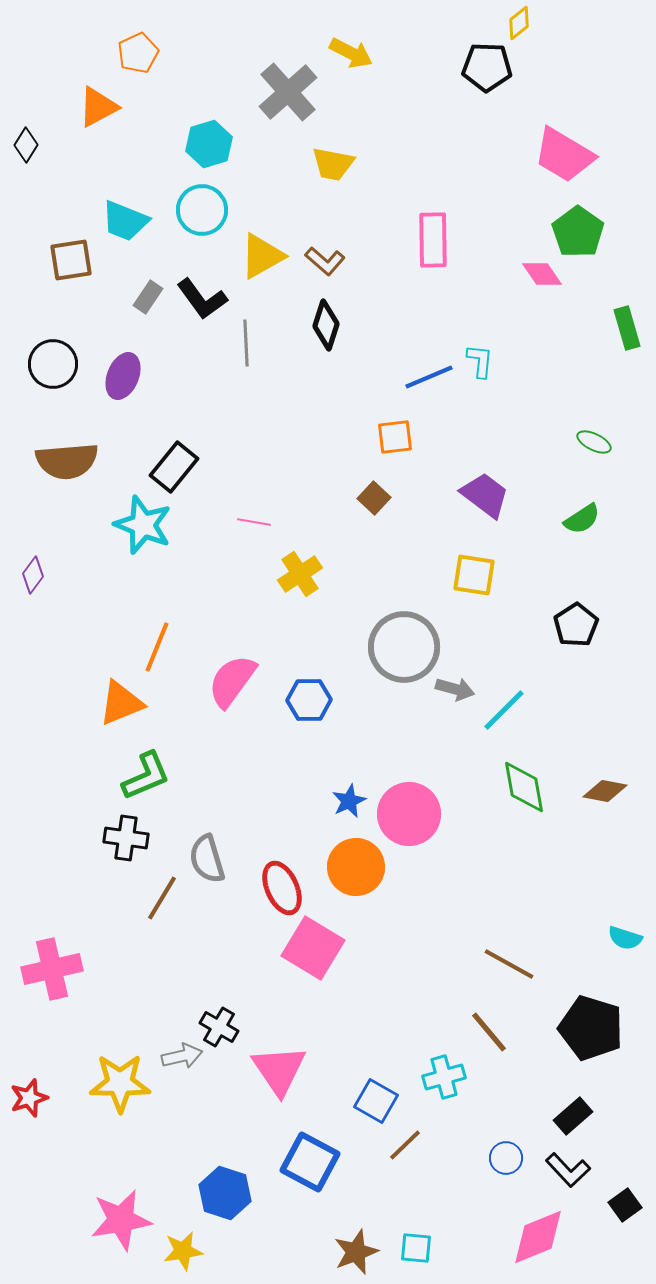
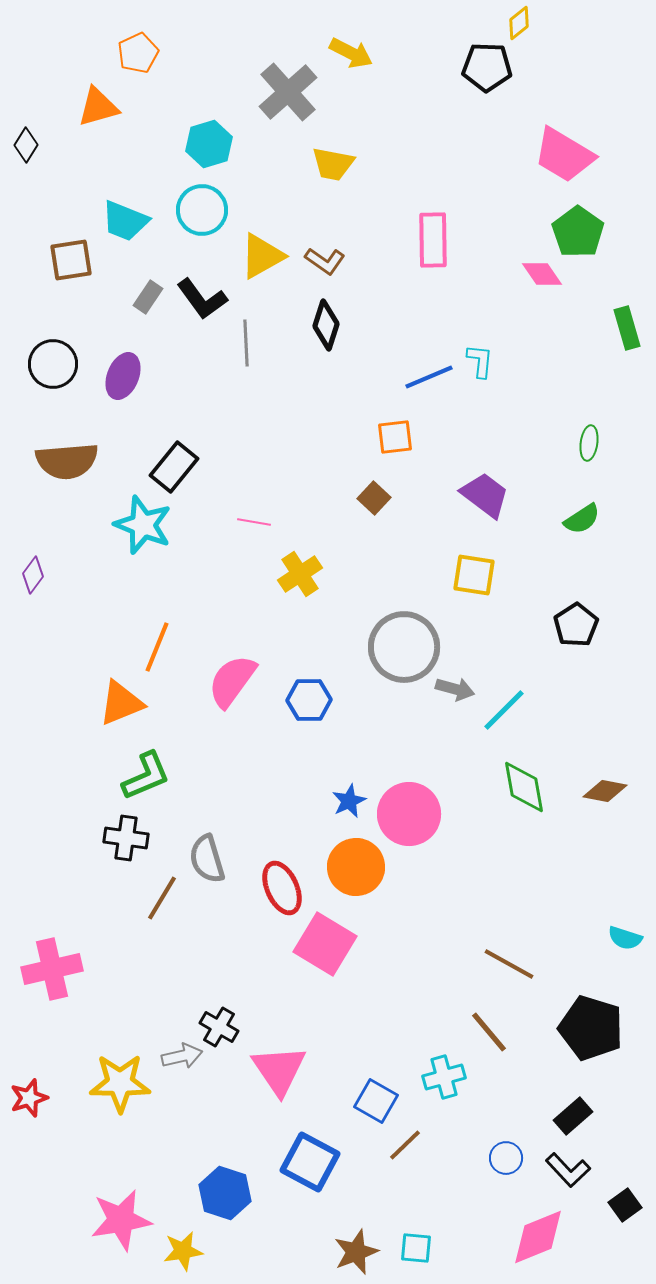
orange triangle at (98, 107): rotated 12 degrees clockwise
brown L-shape at (325, 261): rotated 6 degrees counterclockwise
green ellipse at (594, 442): moved 5 px left, 1 px down; rotated 72 degrees clockwise
pink square at (313, 948): moved 12 px right, 4 px up
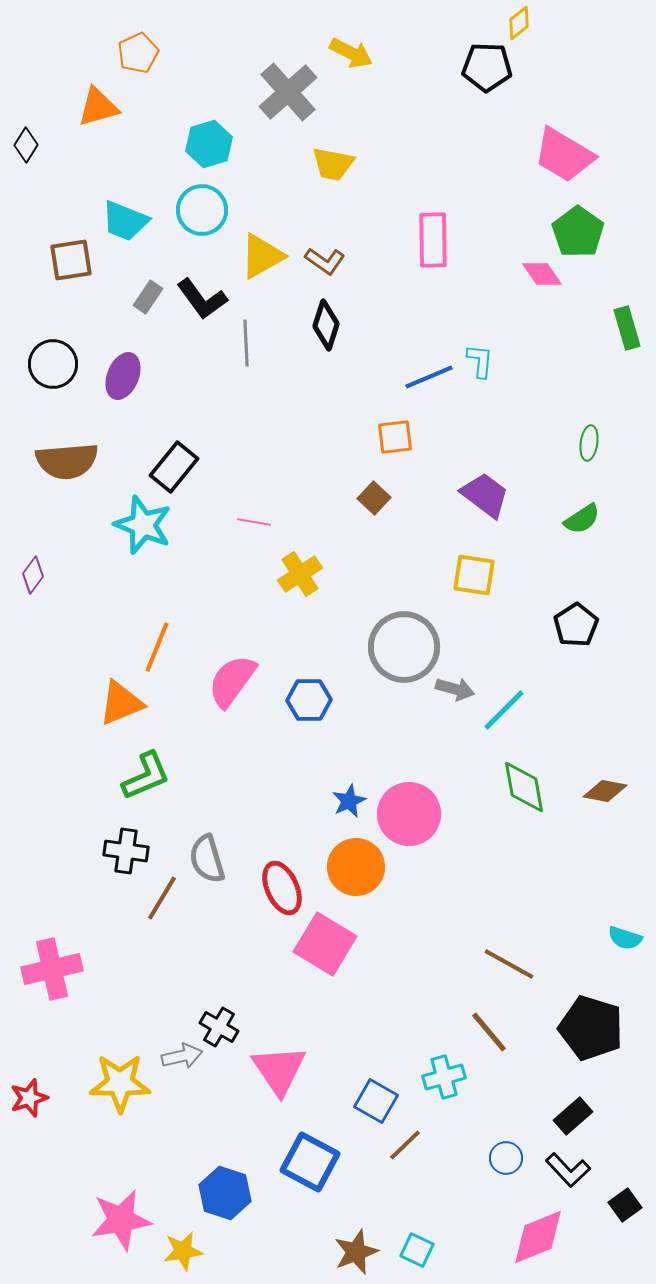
black cross at (126, 838): moved 13 px down
cyan square at (416, 1248): moved 1 px right, 2 px down; rotated 20 degrees clockwise
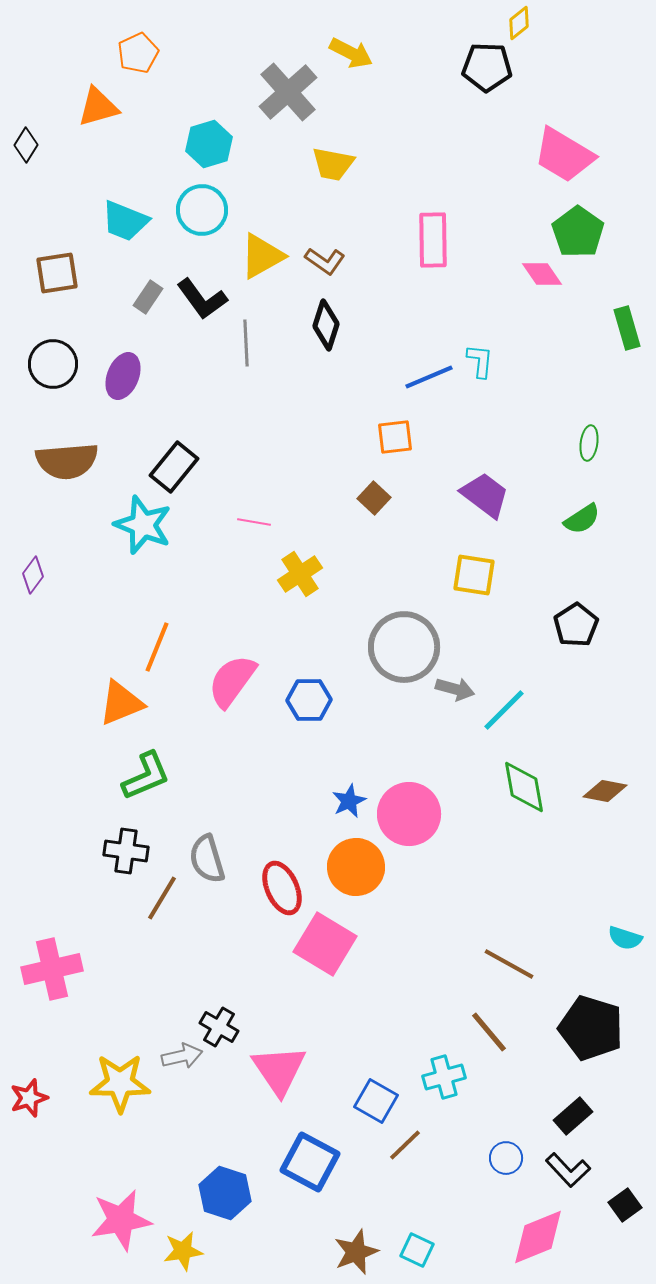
brown square at (71, 260): moved 14 px left, 13 px down
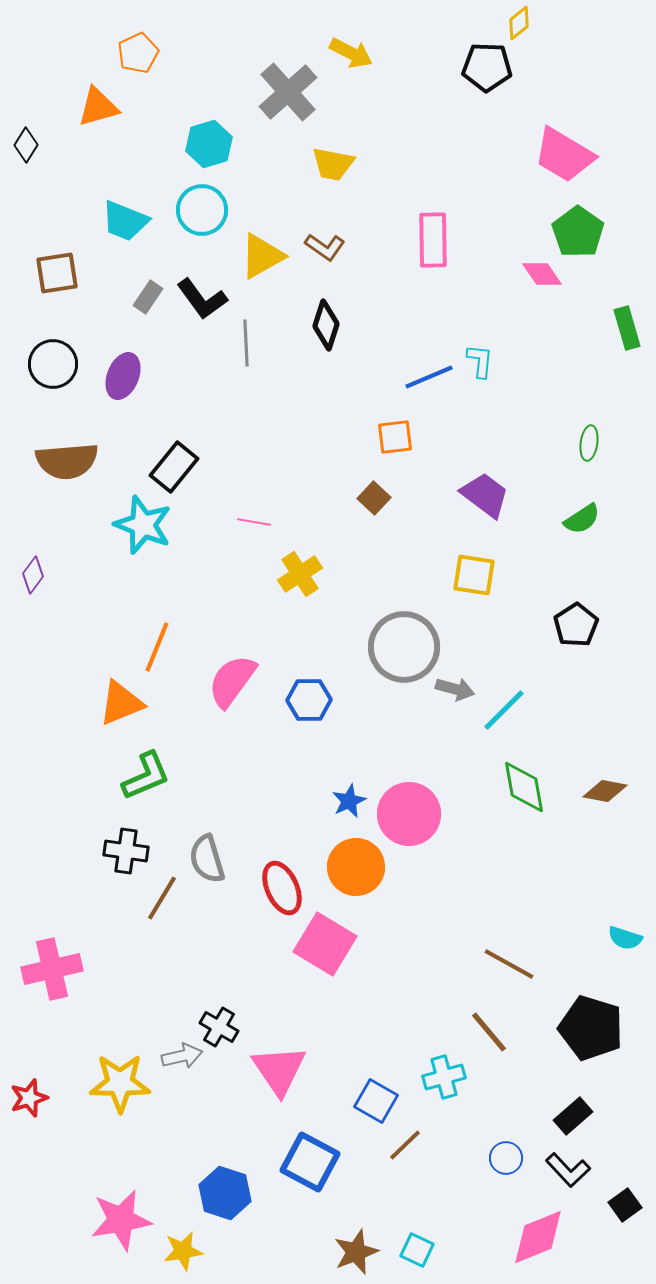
brown L-shape at (325, 261): moved 14 px up
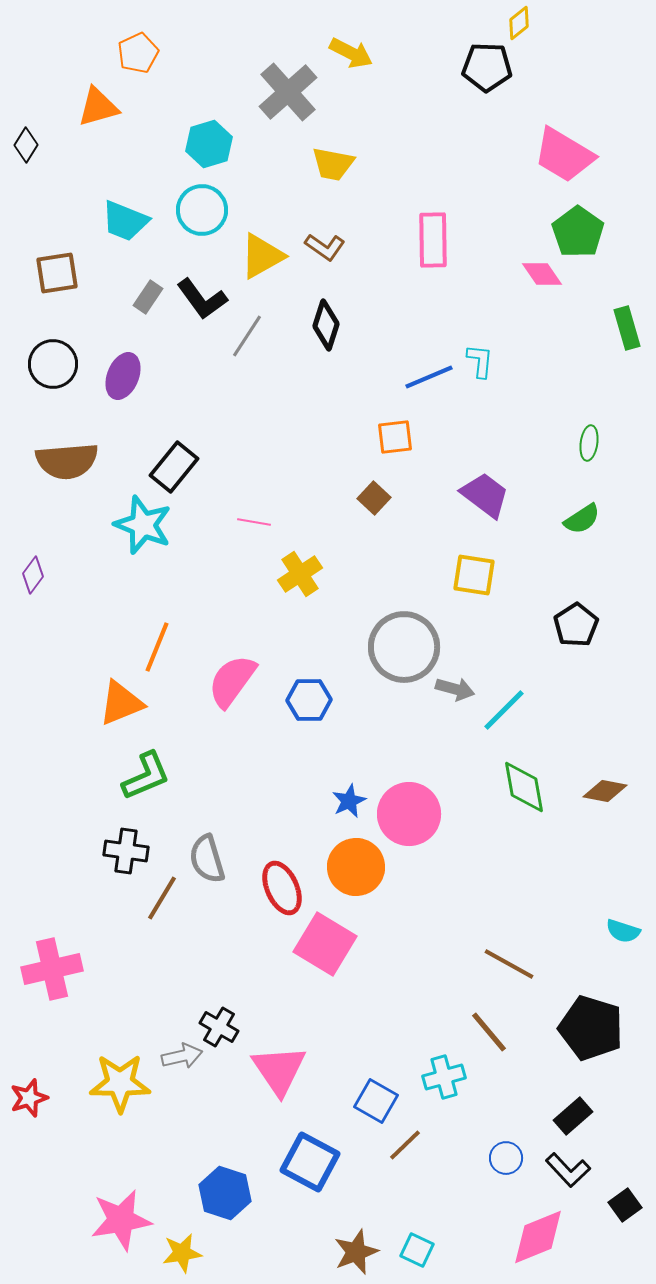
gray line at (246, 343): moved 1 px right, 7 px up; rotated 36 degrees clockwise
cyan semicircle at (625, 938): moved 2 px left, 7 px up
yellow star at (183, 1251): moved 1 px left, 2 px down
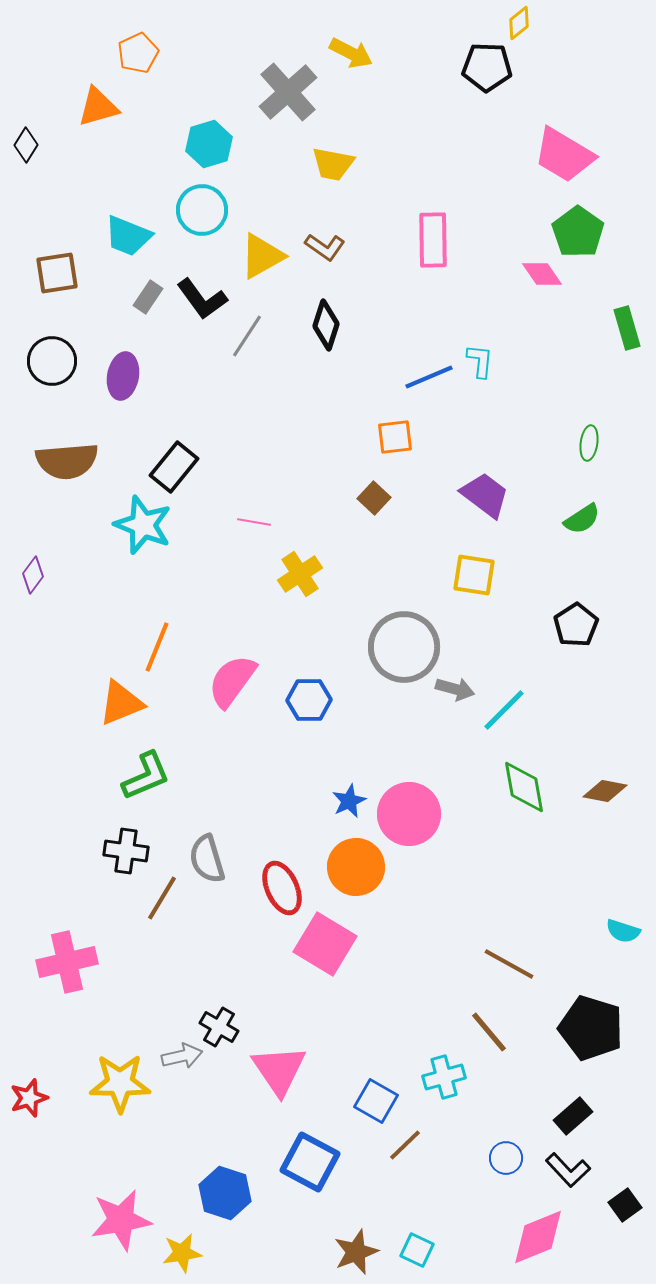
cyan trapezoid at (125, 221): moved 3 px right, 15 px down
black circle at (53, 364): moved 1 px left, 3 px up
purple ellipse at (123, 376): rotated 12 degrees counterclockwise
pink cross at (52, 969): moved 15 px right, 7 px up
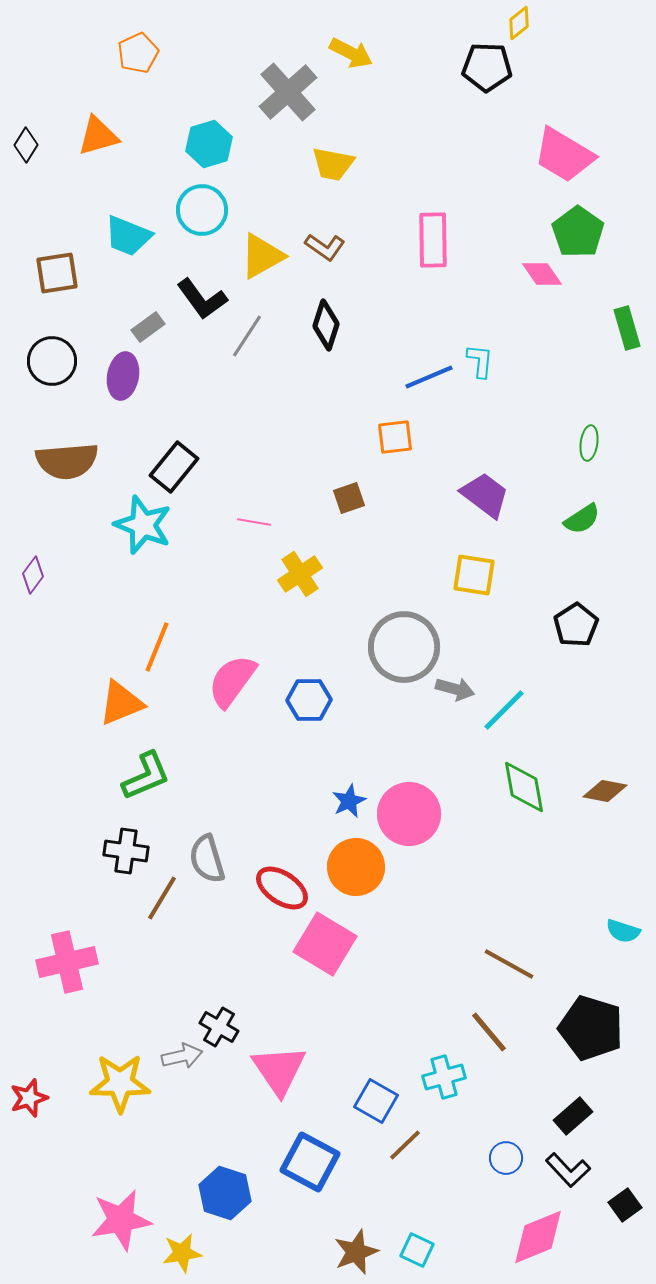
orange triangle at (98, 107): moved 29 px down
gray rectangle at (148, 297): moved 30 px down; rotated 20 degrees clockwise
brown square at (374, 498): moved 25 px left; rotated 28 degrees clockwise
red ellipse at (282, 888): rotated 32 degrees counterclockwise
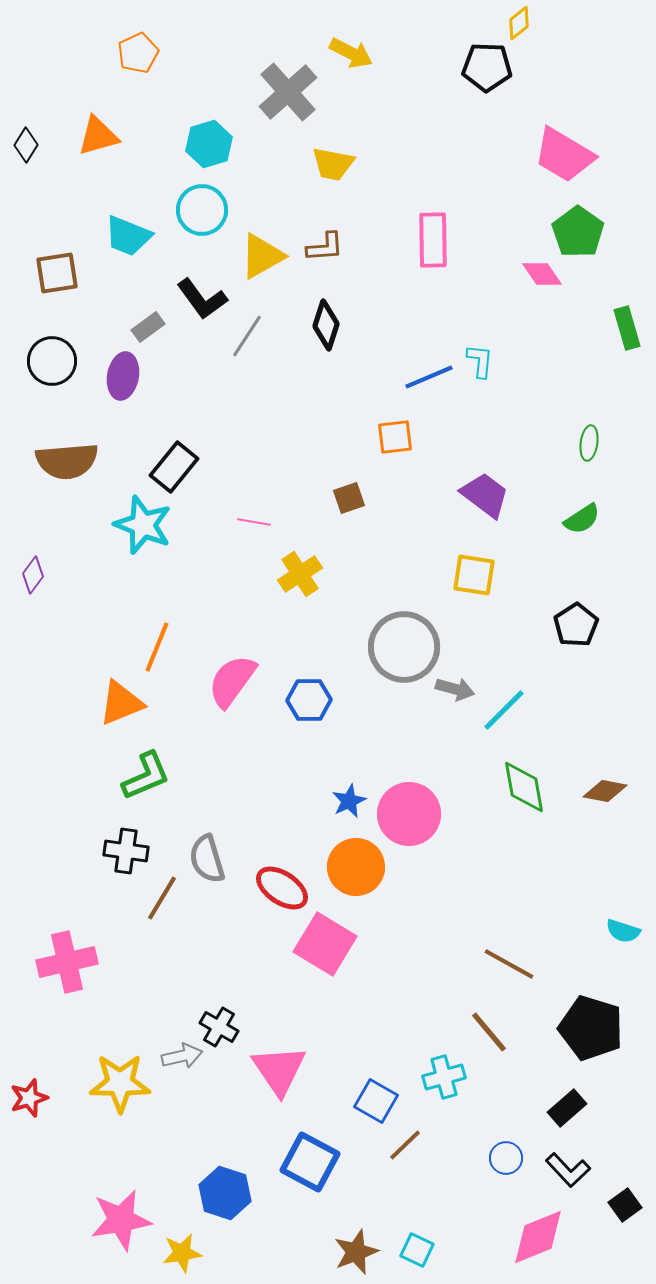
brown L-shape at (325, 247): rotated 39 degrees counterclockwise
black rectangle at (573, 1116): moved 6 px left, 8 px up
